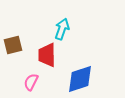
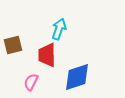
cyan arrow: moved 3 px left
blue diamond: moved 3 px left, 2 px up
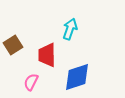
cyan arrow: moved 11 px right
brown square: rotated 18 degrees counterclockwise
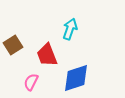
red trapezoid: rotated 20 degrees counterclockwise
blue diamond: moved 1 px left, 1 px down
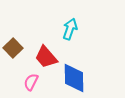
brown square: moved 3 px down; rotated 12 degrees counterclockwise
red trapezoid: moved 1 px left, 2 px down; rotated 20 degrees counterclockwise
blue diamond: moved 2 px left; rotated 72 degrees counterclockwise
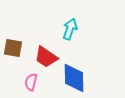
brown square: rotated 36 degrees counterclockwise
red trapezoid: rotated 15 degrees counterclockwise
pink semicircle: rotated 12 degrees counterclockwise
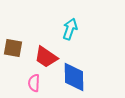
blue diamond: moved 1 px up
pink semicircle: moved 3 px right, 1 px down; rotated 12 degrees counterclockwise
